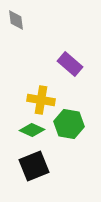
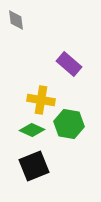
purple rectangle: moved 1 px left
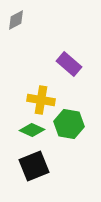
gray diamond: rotated 70 degrees clockwise
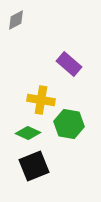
green diamond: moved 4 px left, 3 px down
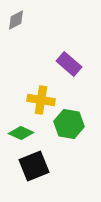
green diamond: moved 7 px left
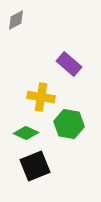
yellow cross: moved 3 px up
green diamond: moved 5 px right
black square: moved 1 px right
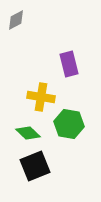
purple rectangle: rotated 35 degrees clockwise
green diamond: moved 2 px right; rotated 20 degrees clockwise
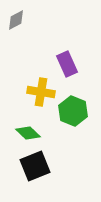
purple rectangle: moved 2 px left; rotated 10 degrees counterclockwise
yellow cross: moved 5 px up
green hexagon: moved 4 px right, 13 px up; rotated 12 degrees clockwise
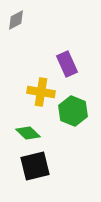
black square: rotated 8 degrees clockwise
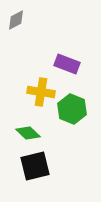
purple rectangle: rotated 45 degrees counterclockwise
green hexagon: moved 1 px left, 2 px up
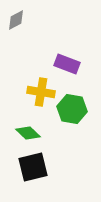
green hexagon: rotated 12 degrees counterclockwise
black square: moved 2 px left, 1 px down
